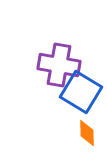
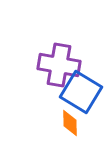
orange diamond: moved 17 px left, 10 px up
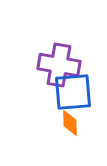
blue square: moved 8 px left; rotated 36 degrees counterclockwise
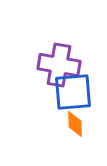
orange diamond: moved 5 px right, 1 px down
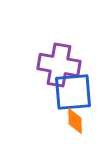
orange diamond: moved 3 px up
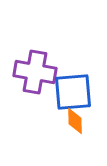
purple cross: moved 24 px left, 7 px down
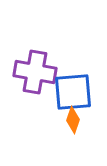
orange diamond: moved 2 px left, 1 px up; rotated 20 degrees clockwise
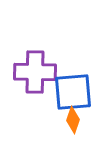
purple cross: rotated 9 degrees counterclockwise
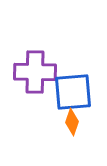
orange diamond: moved 1 px left, 2 px down
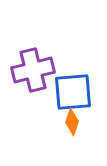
purple cross: moved 2 px left, 2 px up; rotated 15 degrees counterclockwise
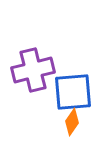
orange diamond: rotated 16 degrees clockwise
